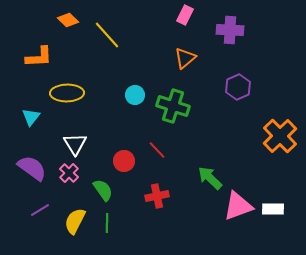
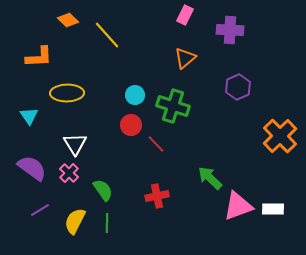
cyan triangle: moved 2 px left, 1 px up; rotated 12 degrees counterclockwise
red line: moved 1 px left, 6 px up
red circle: moved 7 px right, 36 px up
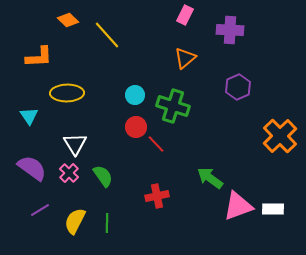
red circle: moved 5 px right, 2 px down
green arrow: rotated 8 degrees counterclockwise
green semicircle: moved 14 px up
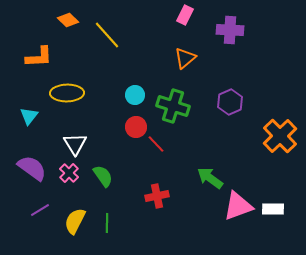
purple hexagon: moved 8 px left, 15 px down
cyan triangle: rotated 12 degrees clockwise
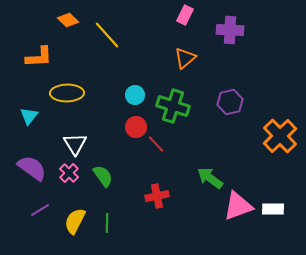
purple hexagon: rotated 10 degrees clockwise
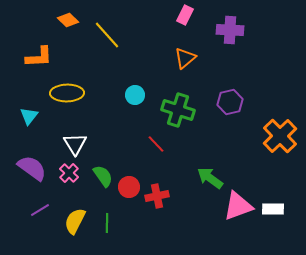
green cross: moved 5 px right, 4 px down
red circle: moved 7 px left, 60 px down
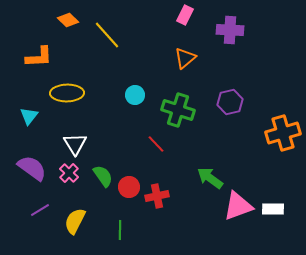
orange cross: moved 3 px right, 3 px up; rotated 28 degrees clockwise
green line: moved 13 px right, 7 px down
